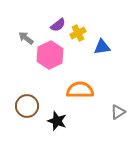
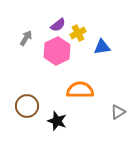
gray arrow: rotated 84 degrees clockwise
pink hexagon: moved 7 px right, 4 px up
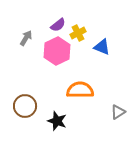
blue triangle: rotated 30 degrees clockwise
brown circle: moved 2 px left
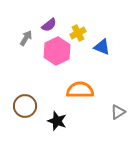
purple semicircle: moved 9 px left
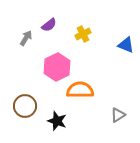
yellow cross: moved 5 px right, 1 px down
blue triangle: moved 24 px right, 2 px up
pink hexagon: moved 16 px down
gray triangle: moved 3 px down
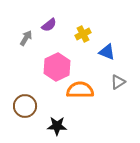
blue triangle: moved 19 px left, 7 px down
gray triangle: moved 33 px up
black star: moved 5 px down; rotated 18 degrees counterclockwise
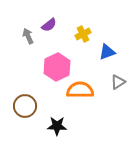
gray arrow: moved 2 px right, 2 px up; rotated 56 degrees counterclockwise
blue triangle: rotated 42 degrees counterclockwise
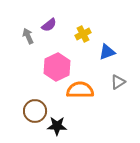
brown circle: moved 10 px right, 5 px down
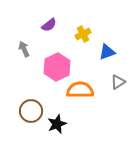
gray arrow: moved 4 px left, 13 px down
brown circle: moved 4 px left
black star: moved 2 px up; rotated 24 degrees counterclockwise
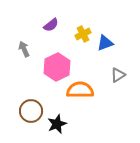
purple semicircle: moved 2 px right
blue triangle: moved 2 px left, 9 px up
gray triangle: moved 7 px up
